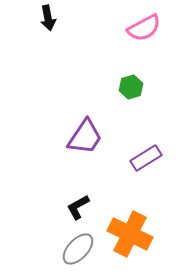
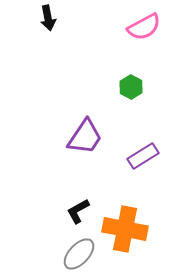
pink semicircle: moved 1 px up
green hexagon: rotated 15 degrees counterclockwise
purple rectangle: moved 3 px left, 2 px up
black L-shape: moved 4 px down
orange cross: moved 5 px left, 5 px up; rotated 15 degrees counterclockwise
gray ellipse: moved 1 px right, 5 px down
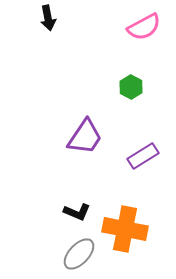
black L-shape: moved 1 px left, 1 px down; rotated 128 degrees counterclockwise
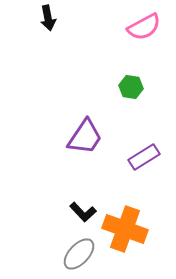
green hexagon: rotated 20 degrees counterclockwise
purple rectangle: moved 1 px right, 1 px down
black L-shape: moved 6 px right; rotated 24 degrees clockwise
orange cross: rotated 9 degrees clockwise
